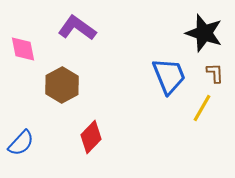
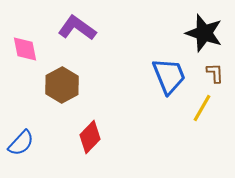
pink diamond: moved 2 px right
red diamond: moved 1 px left
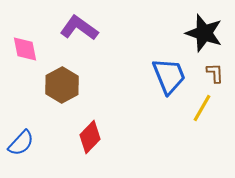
purple L-shape: moved 2 px right
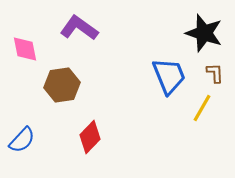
brown hexagon: rotated 20 degrees clockwise
blue semicircle: moved 1 px right, 3 px up
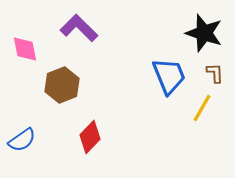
purple L-shape: rotated 9 degrees clockwise
brown hexagon: rotated 12 degrees counterclockwise
blue semicircle: rotated 12 degrees clockwise
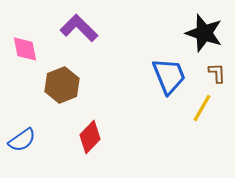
brown L-shape: moved 2 px right
